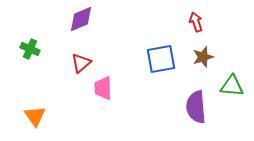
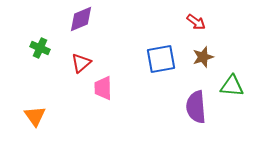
red arrow: rotated 144 degrees clockwise
green cross: moved 10 px right, 1 px up
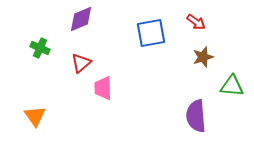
blue square: moved 10 px left, 26 px up
purple semicircle: moved 9 px down
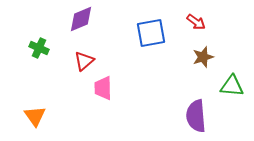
green cross: moved 1 px left
red triangle: moved 3 px right, 2 px up
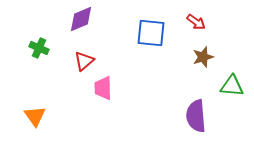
blue square: rotated 16 degrees clockwise
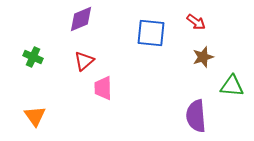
green cross: moved 6 px left, 9 px down
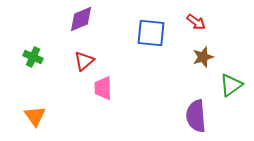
green triangle: moved 1 px left, 1 px up; rotated 40 degrees counterclockwise
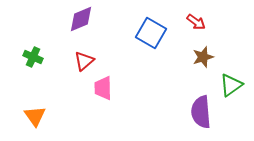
blue square: rotated 24 degrees clockwise
purple semicircle: moved 5 px right, 4 px up
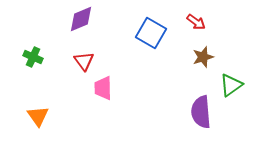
red triangle: rotated 25 degrees counterclockwise
orange triangle: moved 3 px right
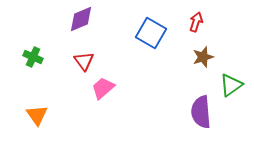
red arrow: rotated 108 degrees counterclockwise
pink trapezoid: rotated 50 degrees clockwise
orange triangle: moved 1 px left, 1 px up
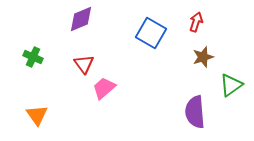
red triangle: moved 3 px down
pink trapezoid: moved 1 px right
purple semicircle: moved 6 px left
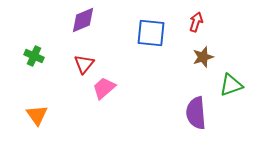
purple diamond: moved 2 px right, 1 px down
blue square: rotated 24 degrees counterclockwise
green cross: moved 1 px right, 1 px up
red triangle: rotated 15 degrees clockwise
green triangle: rotated 15 degrees clockwise
purple semicircle: moved 1 px right, 1 px down
